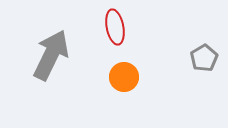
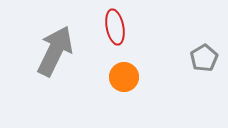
gray arrow: moved 4 px right, 4 px up
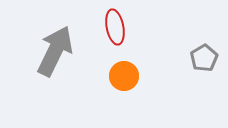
orange circle: moved 1 px up
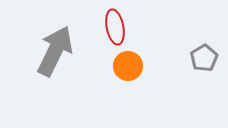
orange circle: moved 4 px right, 10 px up
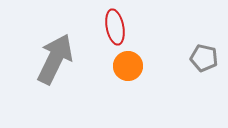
gray arrow: moved 8 px down
gray pentagon: rotated 28 degrees counterclockwise
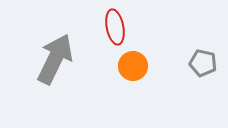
gray pentagon: moved 1 px left, 5 px down
orange circle: moved 5 px right
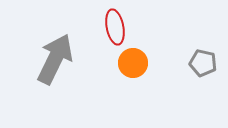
orange circle: moved 3 px up
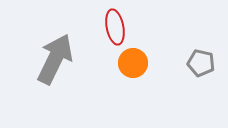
gray pentagon: moved 2 px left
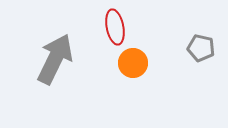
gray pentagon: moved 15 px up
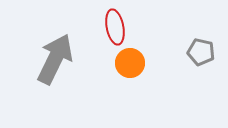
gray pentagon: moved 4 px down
orange circle: moved 3 px left
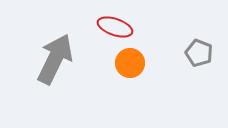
red ellipse: rotated 60 degrees counterclockwise
gray pentagon: moved 2 px left, 1 px down; rotated 8 degrees clockwise
